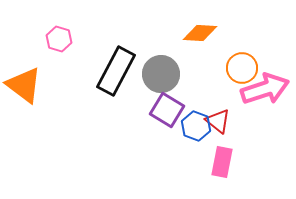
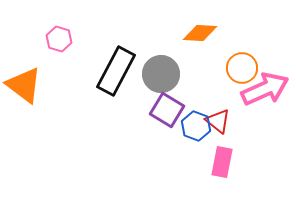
pink arrow: rotated 6 degrees counterclockwise
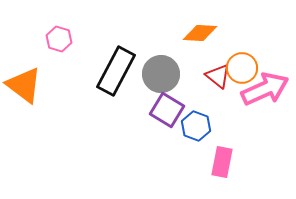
red triangle: moved 45 px up
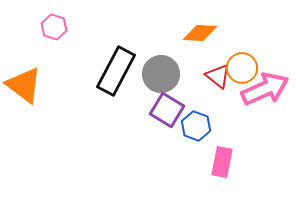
pink hexagon: moved 5 px left, 12 px up
